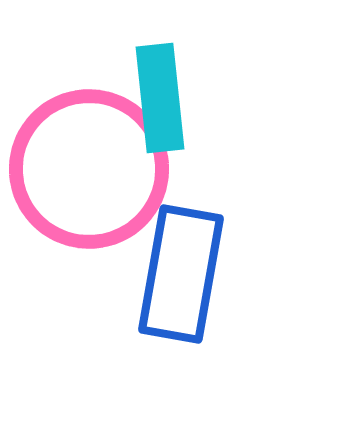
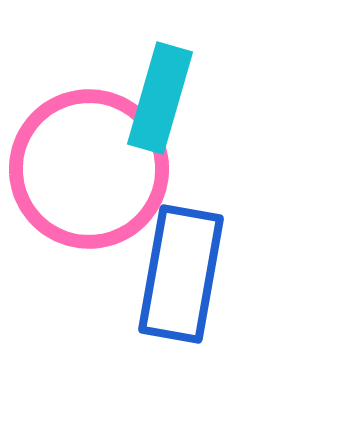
cyan rectangle: rotated 22 degrees clockwise
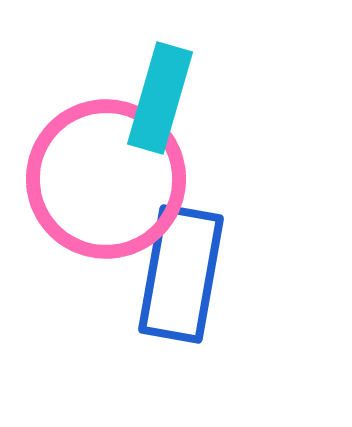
pink circle: moved 17 px right, 10 px down
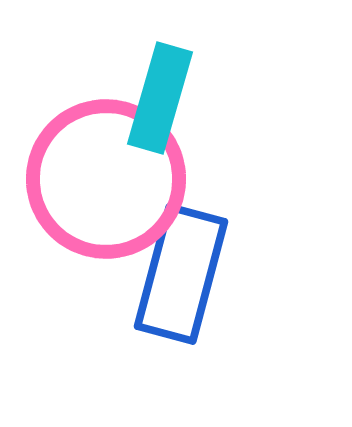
blue rectangle: rotated 5 degrees clockwise
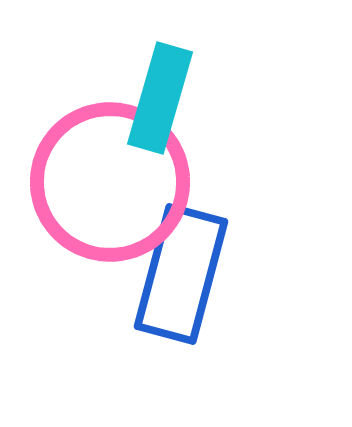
pink circle: moved 4 px right, 3 px down
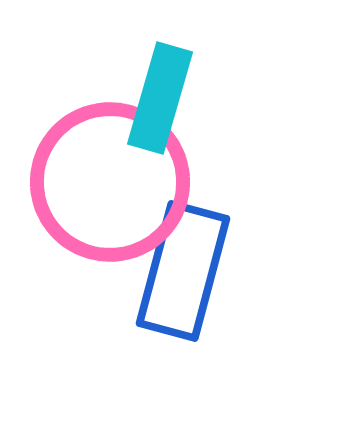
blue rectangle: moved 2 px right, 3 px up
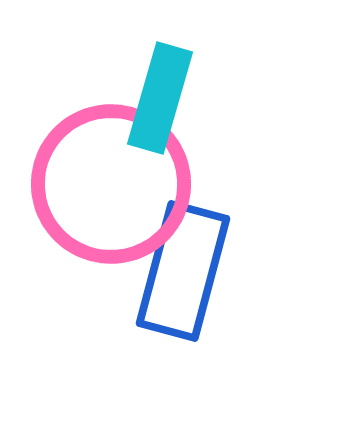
pink circle: moved 1 px right, 2 px down
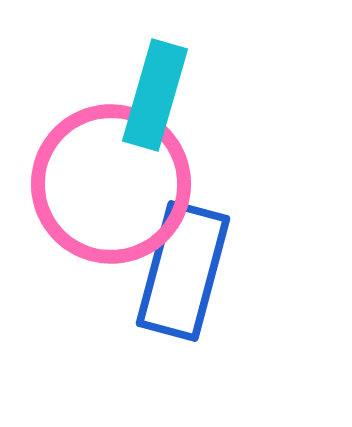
cyan rectangle: moved 5 px left, 3 px up
